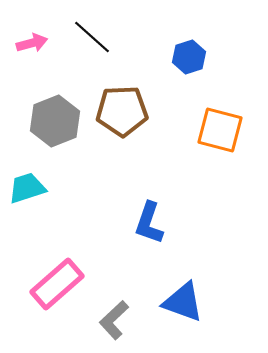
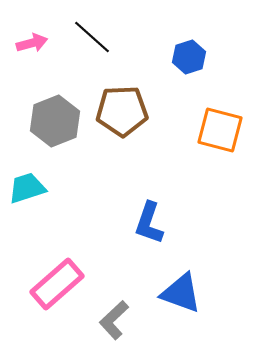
blue triangle: moved 2 px left, 9 px up
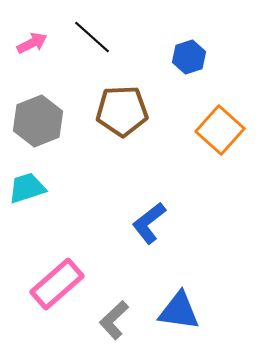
pink arrow: rotated 12 degrees counterclockwise
gray hexagon: moved 17 px left
orange square: rotated 27 degrees clockwise
blue L-shape: rotated 33 degrees clockwise
blue triangle: moved 2 px left, 18 px down; rotated 12 degrees counterclockwise
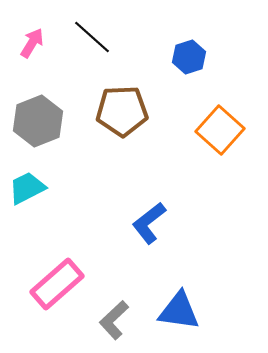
pink arrow: rotated 32 degrees counterclockwise
cyan trapezoid: rotated 9 degrees counterclockwise
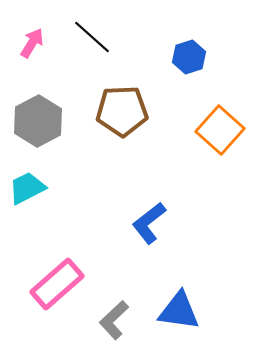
gray hexagon: rotated 6 degrees counterclockwise
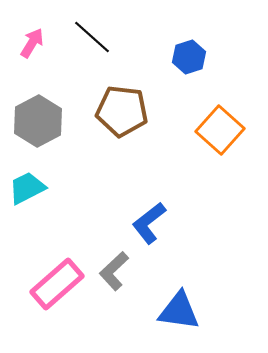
brown pentagon: rotated 9 degrees clockwise
gray L-shape: moved 49 px up
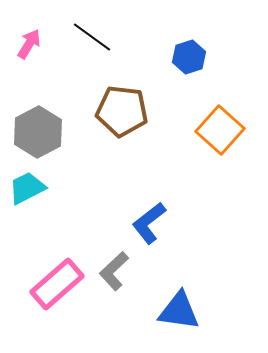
black line: rotated 6 degrees counterclockwise
pink arrow: moved 3 px left, 1 px down
gray hexagon: moved 11 px down
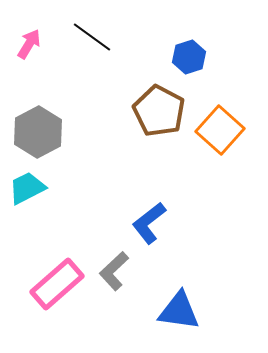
brown pentagon: moved 37 px right; rotated 21 degrees clockwise
